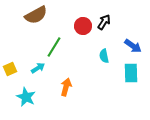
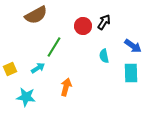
cyan star: rotated 18 degrees counterclockwise
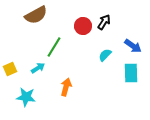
cyan semicircle: moved 1 px right, 1 px up; rotated 56 degrees clockwise
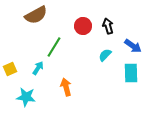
black arrow: moved 4 px right, 4 px down; rotated 49 degrees counterclockwise
cyan arrow: rotated 24 degrees counterclockwise
orange arrow: rotated 30 degrees counterclockwise
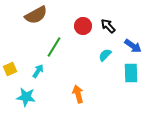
black arrow: rotated 28 degrees counterclockwise
cyan arrow: moved 3 px down
orange arrow: moved 12 px right, 7 px down
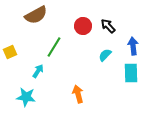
blue arrow: rotated 132 degrees counterclockwise
yellow square: moved 17 px up
